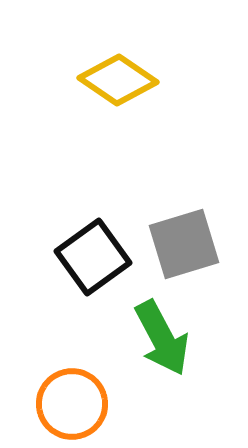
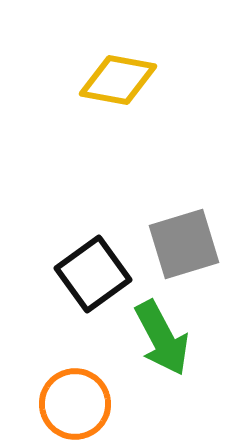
yellow diamond: rotated 24 degrees counterclockwise
black square: moved 17 px down
orange circle: moved 3 px right
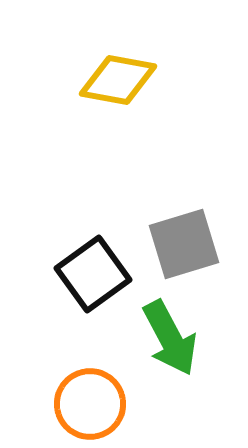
green arrow: moved 8 px right
orange circle: moved 15 px right
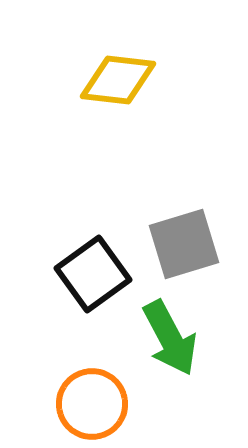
yellow diamond: rotated 4 degrees counterclockwise
orange circle: moved 2 px right
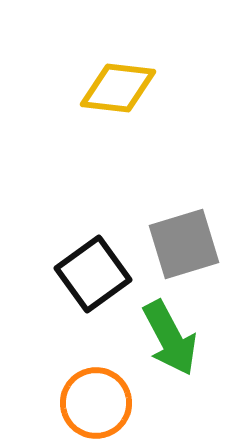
yellow diamond: moved 8 px down
orange circle: moved 4 px right, 1 px up
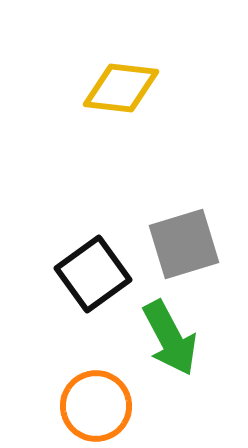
yellow diamond: moved 3 px right
orange circle: moved 3 px down
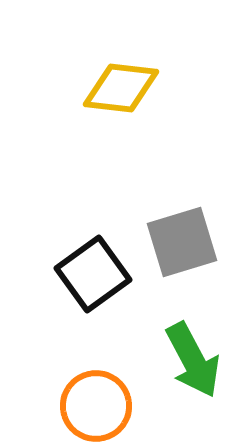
gray square: moved 2 px left, 2 px up
green arrow: moved 23 px right, 22 px down
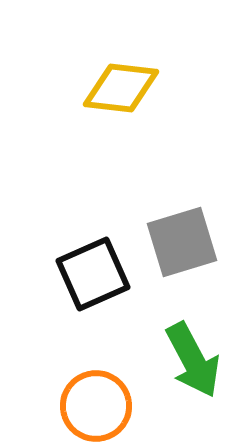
black square: rotated 12 degrees clockwise
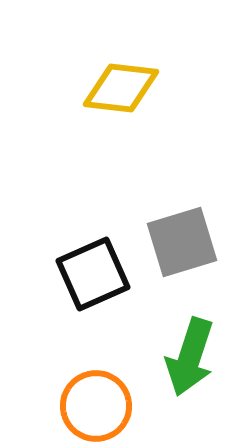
green arrow: moved 3 px left, 3 px up; rotated 46 degrees clockwise
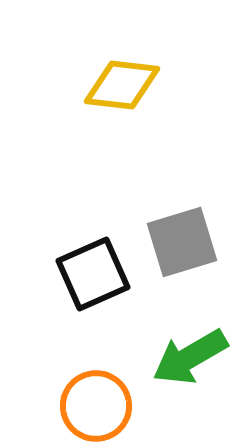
yellow diamond: moved 1 px right, 3 px up
green arrow: rotated 42 degrees clockwise
